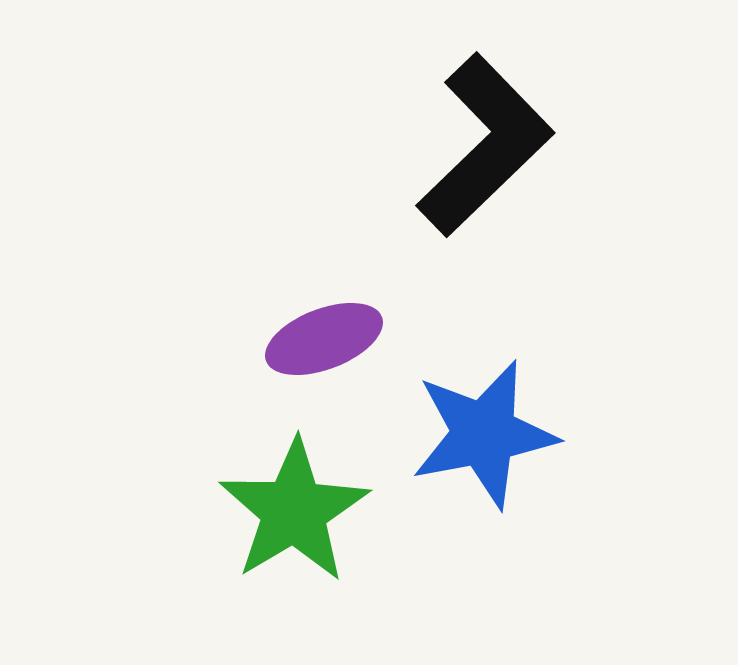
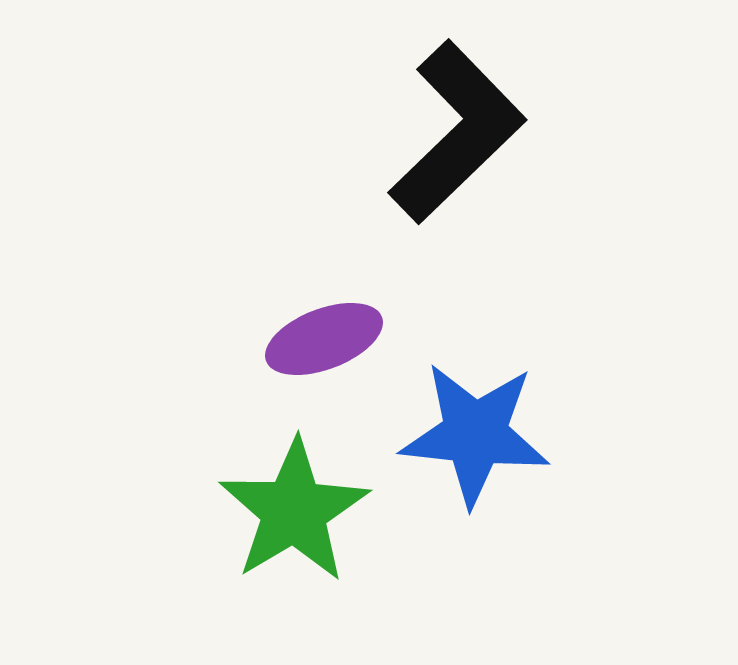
black L-shape: moved 28 px left, 13 px up
blue star: moved 9 px left; rotated 17 degrees clockwise
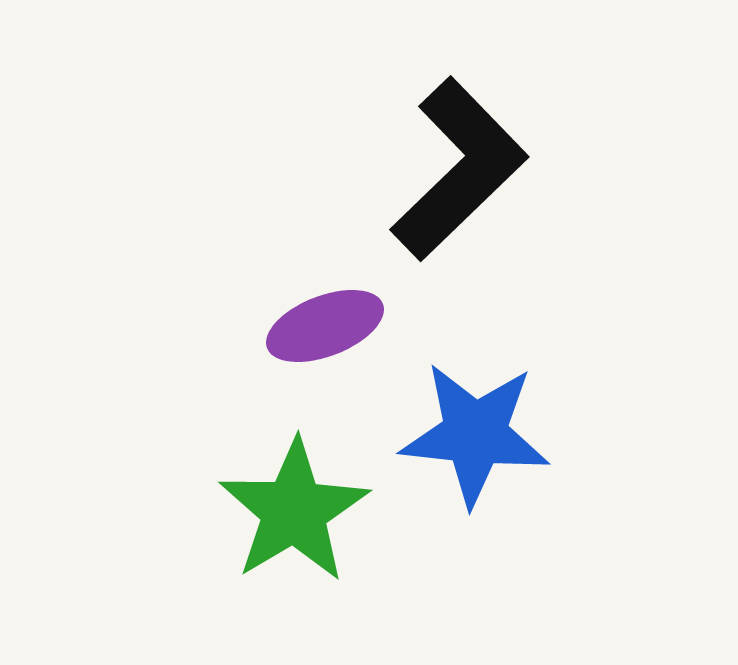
black L-shape: moved 2 px right, 37 px down
purple ellipse: moved 1 px right, 13 px up
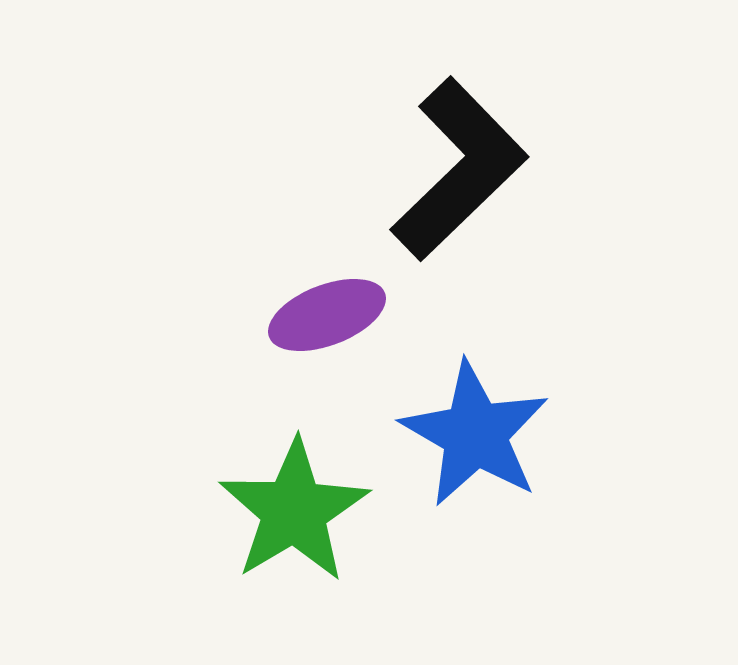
purple ellipse: moved 2 px right, 11 px up
blue star: rotated 24 degrees clockwise
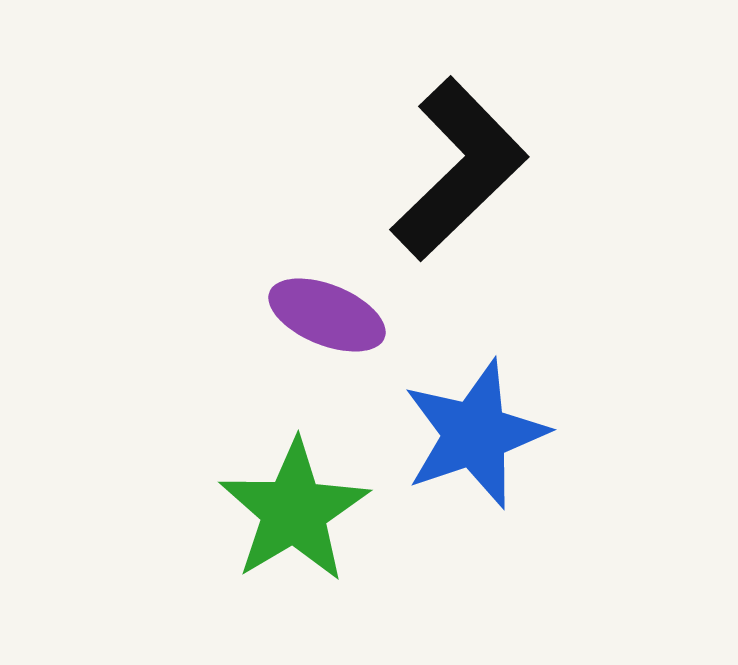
purple ellipse: rotated 43 degrees clockwise
blue star: rotated 23 degrees clockwise
